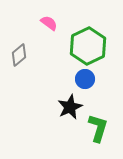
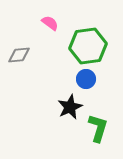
pink semicircle: moved 1 px right
green hexagon: rotated 18 degrees clockwise
gray diamond: rotated 35 degrees clockwise
blue circle: moved 1 px right
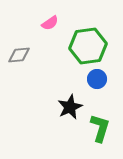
pink semicircle: rotated 108 degrees clockwise
blue circle: moved 11 px right
green L-shape: moved 2 px right
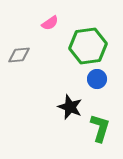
black star: rotated 25 degrees counterclockwise
